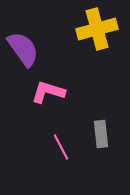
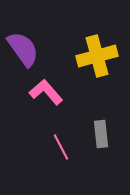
yellow cross: moved 27 px down
pink L-shape: moved 2 px left; rotated 32 degrees clockwise
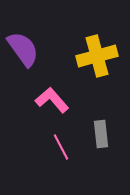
pink L-shape: moved 6 px right, 8 px down
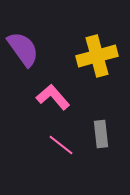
pink L-shape: moved 1 px right, 3 px up
pink line: moved 2 px up; rotated 24 degrees counterclockwise
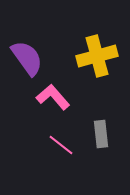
purple semicircle: moved 4 px right, 9 px down
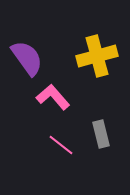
gray rectangle: rotated 8 degrees counterclockwise
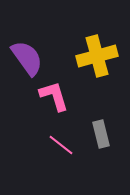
pink L-shape: moved 1 px right, 1 px up; rotated 24 degrees clockwise
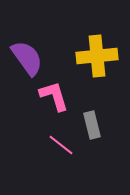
yellow cross: rotated 9 degrees clockwise
gray rectangle: moved 9 px left, 9 px up
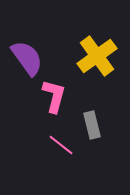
yellow cross: rotated 30 degrees counterclockwise
pink L-shape: rotated 32 degrees clockwise
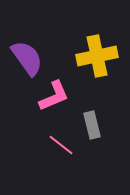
yellow cross: rotated 24 degrees clockwise
pink L-shape: rotated 52 degrees clockwise
